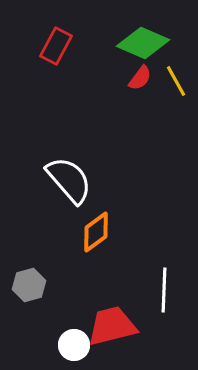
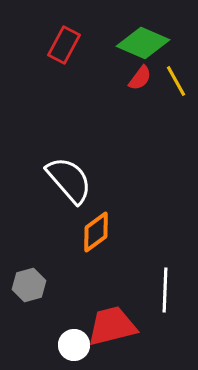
red rectangle: moved 8 px right, 1 px up
white line: moved 1 px right
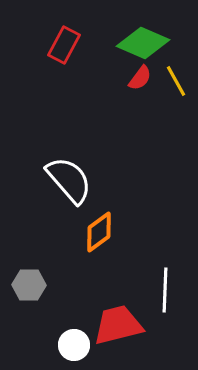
orange diamond: moved 3 px right
gray hexagon: rotated 16 degrees clockwise
red trapezoid: moved 6 px right, 1 px up
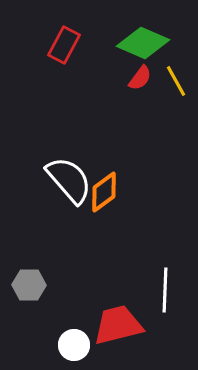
orange diamond: moved 5 px right, 40 px up
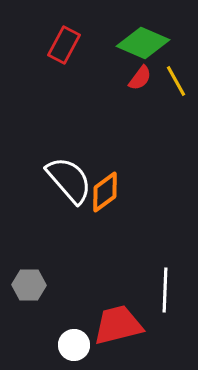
orange diamond: moved 1 px right
